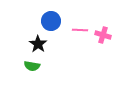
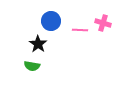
pink cross: moved 12 px up
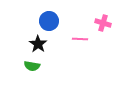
blue circle: moved 2 px left
pink line: moved 9 px down
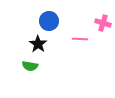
green semicircle: moved 2 px left
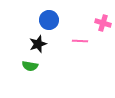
blue circle: moved 1 px up
pink line: moved 2 px down
black star: rotated 18 degrees clockwise
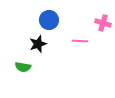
green semicircle: moved 7 px left, 1 px down
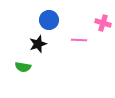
pink line: moved 1 px left, 1 px up
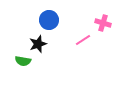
pink line: moved 4 px right; rotated 35 degrees counterclockwise
green semicircle: moved 6 px up
